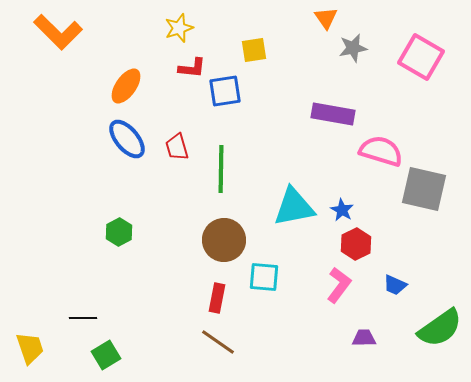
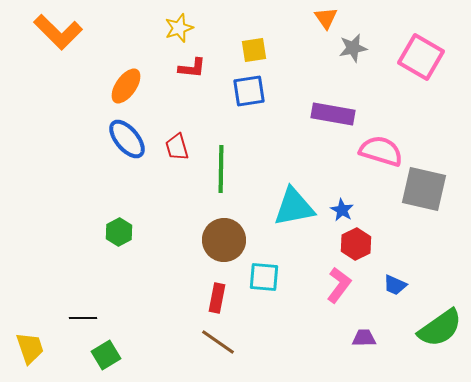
blue square: moved 24 px right
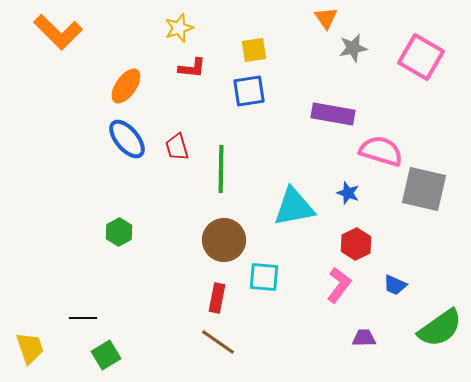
blue star: moved 6 px right, 17 px up; rotated 10 degrees counterclockwise
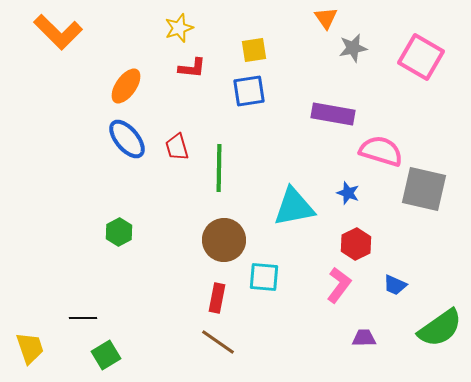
green line: moved 2 px left, 1 px up
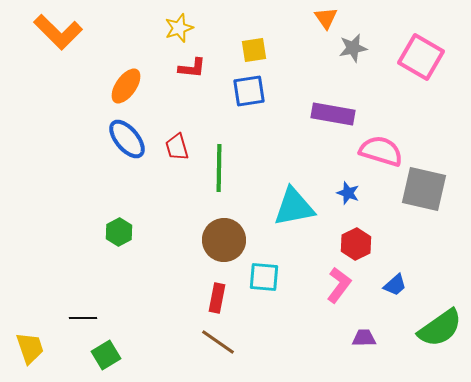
blue trapezoid: rotated 65 degrees counterclockwise
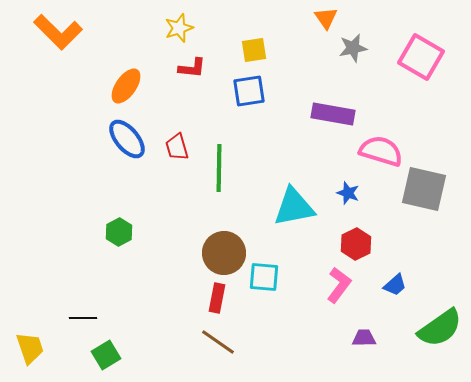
brown circle: moved 13 px down
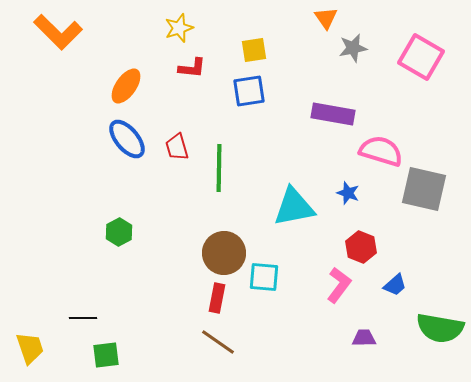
red hexagon: moved 5 px right, 3 px down; rotated 12 degrees counterclockwise
green semicircle: rotated 45 degrees clockwise
green square: rotated 24 degrees clockwise
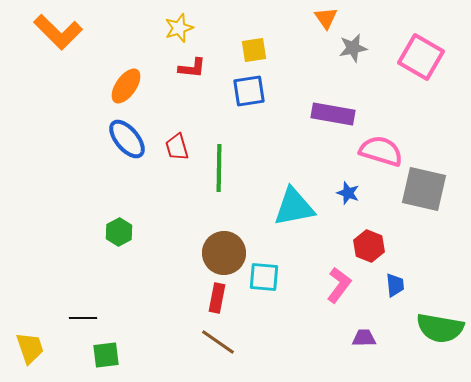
red hexagon: moved 8 px right, 1 px up
blue trapezoid: rotated 55 degrees counterclockwise
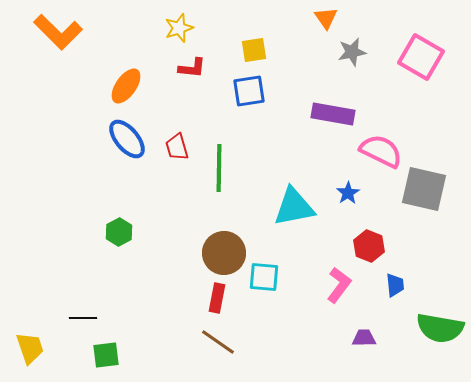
gray star: moved 1 px left, 4 px down
pink semicircle: rotated 9 degrees clockwise
blue star: rotated 20 degrees clockwise
